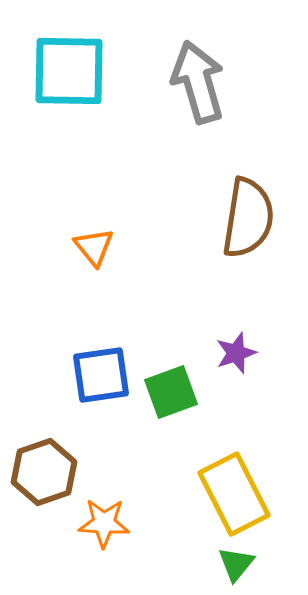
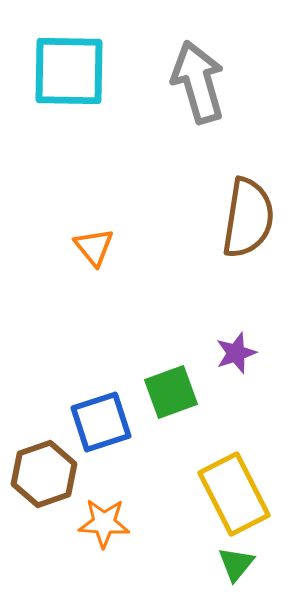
blue square: moved 47 px down; rotated 10 degrees counterclockwise
brown hexagon: moved 2 px down
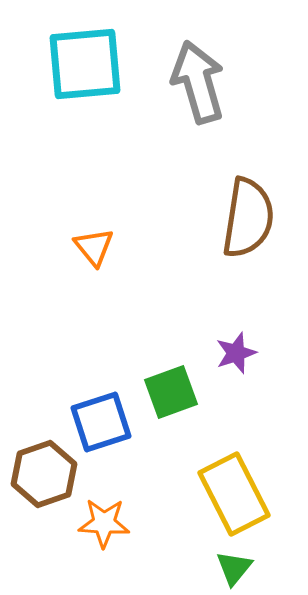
cyan square: moved 16 px right, 7 px up; rotated 6 degrees counterclockwise
green triangle: moved 2 px left, 4 px down
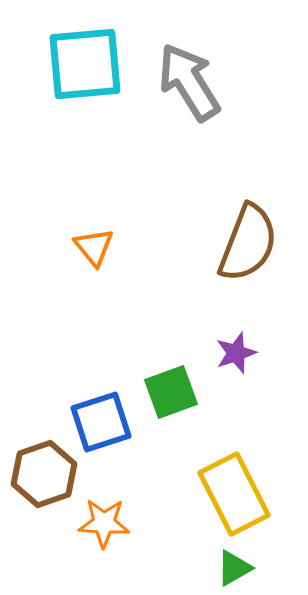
gray arrow: moved 9 px left; rotated 16 degrees counterclockwise
brown semicircle: moved 25 px down; rotated 12 degrees clockwise
green triangle: rotated 21 degrees clockwise
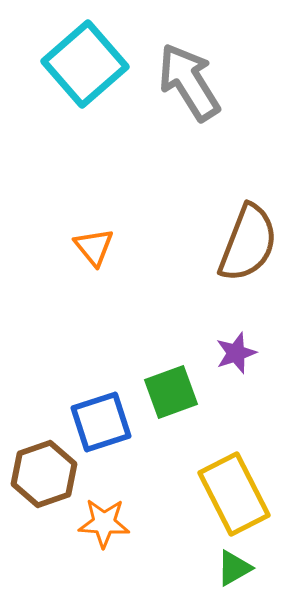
cyan square: rotated 36 degrees counterclockwise
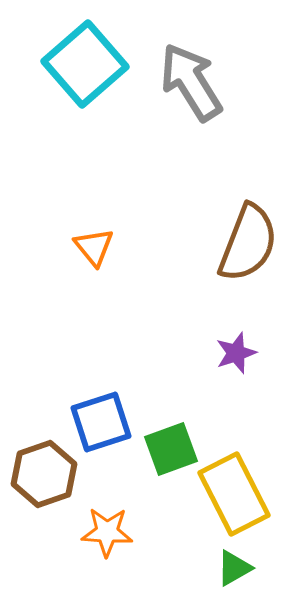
gray arrow: moved 2 px right
green square: moved 57 px down
orange star: moved 3 px right, 9 px down
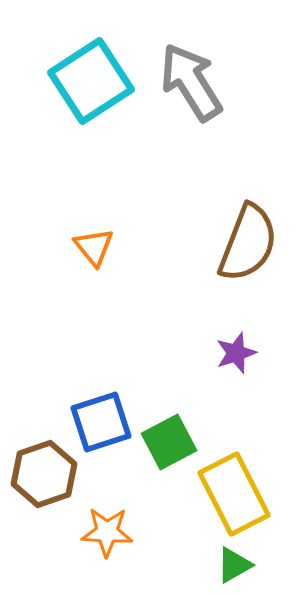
cyan square: moved 6 px right, 17 px down; rotated 8 degrees clockwise
green square: moved 2 px left, 7 px up; rotated 8 degrees counterclockwise
green triangle: moved 3 px up
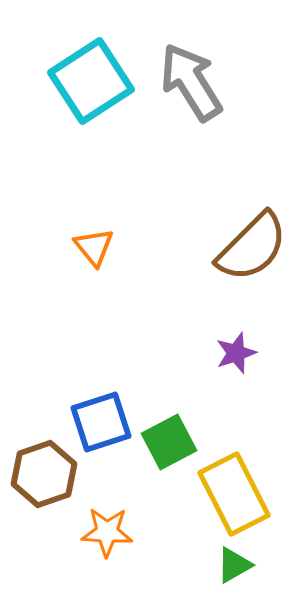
brown semicircle: moved 4 px right, 4 px down; rotated 24 degrees clockwise
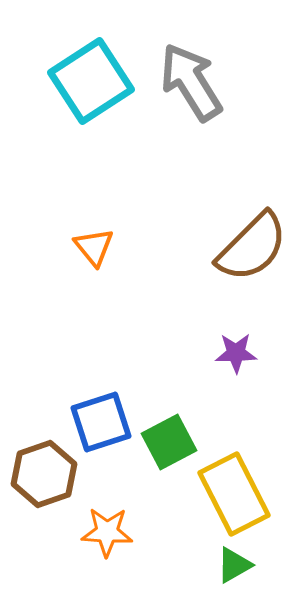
purple star: rotated 18 degrees clockwise
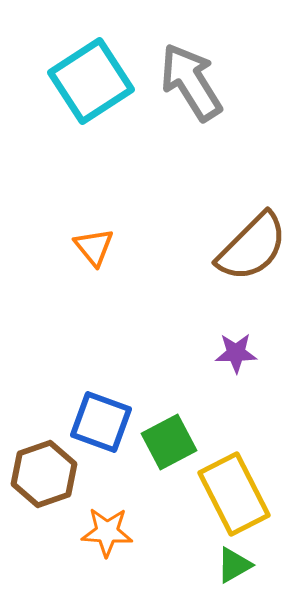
blue square: rotated 38 degrees clockwise
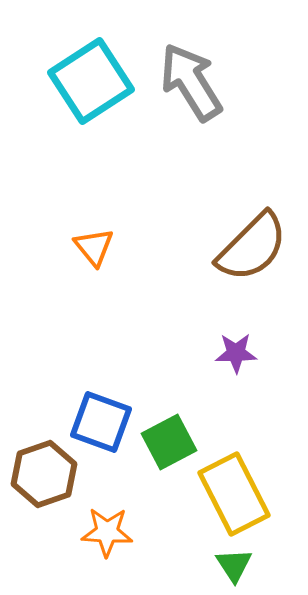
green triangle: rotated 33 degrees counterclockwise
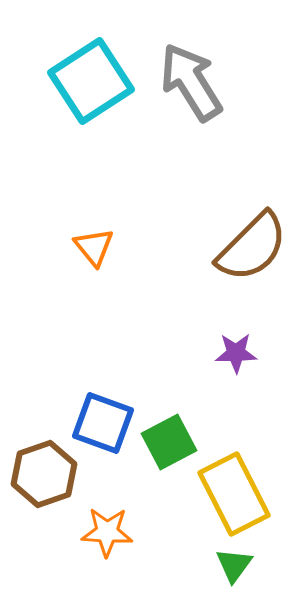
blue square: moved 2 px right, 1 px down
green triangle: rotated 9 degrees clockwise
